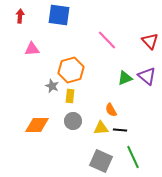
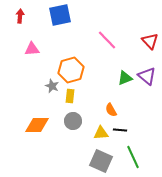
blue square: moved 1 px right; rotated 20 degrees counterclockwise
yellow triangle: moved 5 px down
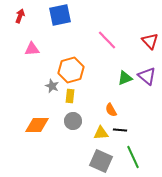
red arrow: rotated 16 degrees clockwise
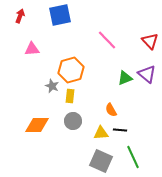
purple triangle: moved 2 px up
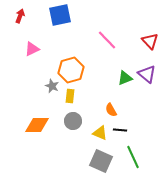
pink triangle: rotated 21 degrees counterclockwise
yellow triangle: moved 1 px left; rotated 28 degrees clockwise
